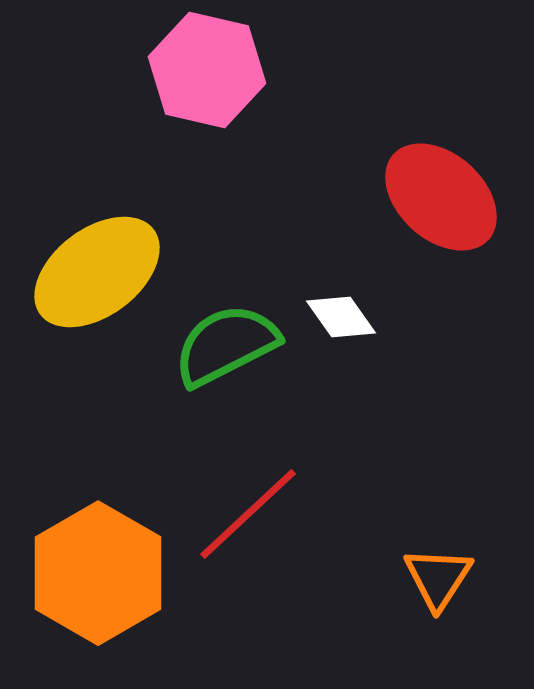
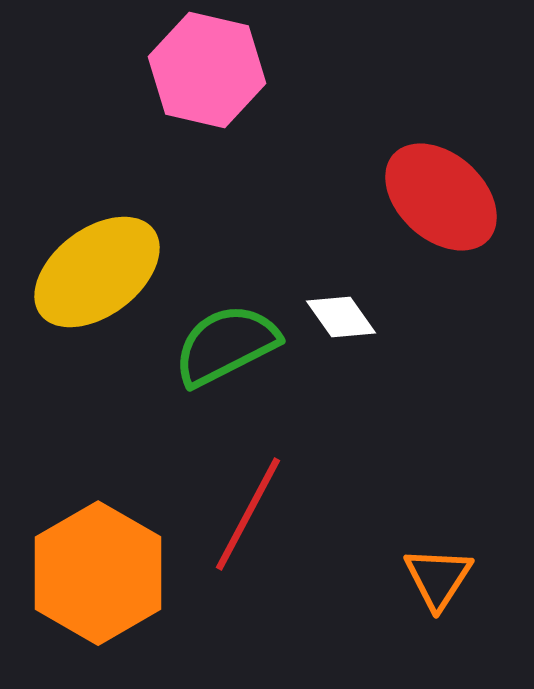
red line: rotated 19 degrees counterclockwise
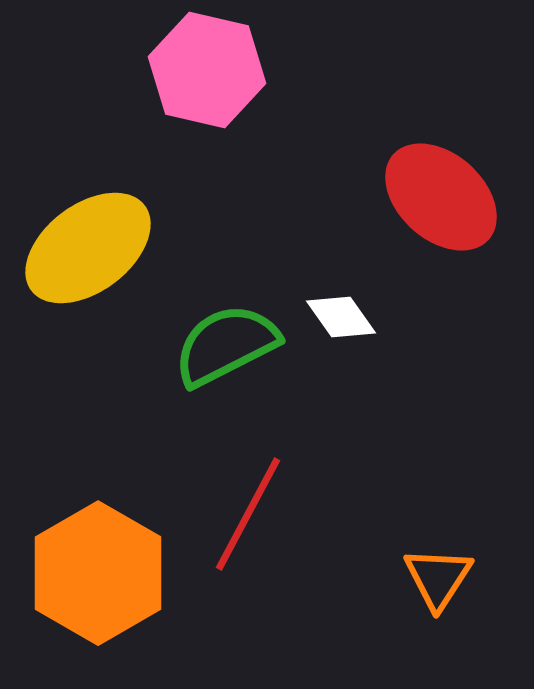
yellow ellipse: moved 9 px left, 24 px up
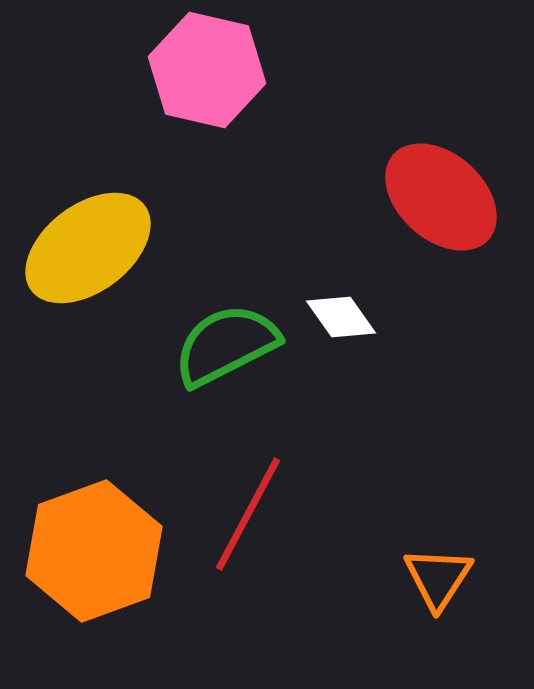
orange hexagon: moved 4 px left, 22 px up; rotated 10 degrees clockwise
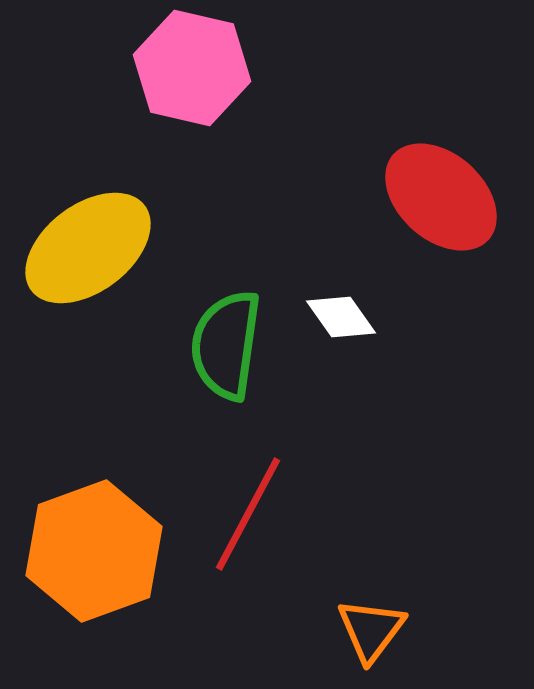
pink hexagon: moved 15 px left, 2 px up
green semicircle: rotated 55 degrees counterclockwise
orange triangle: moved 67 px left, 52 px down; rotated 4 degrees clockwise
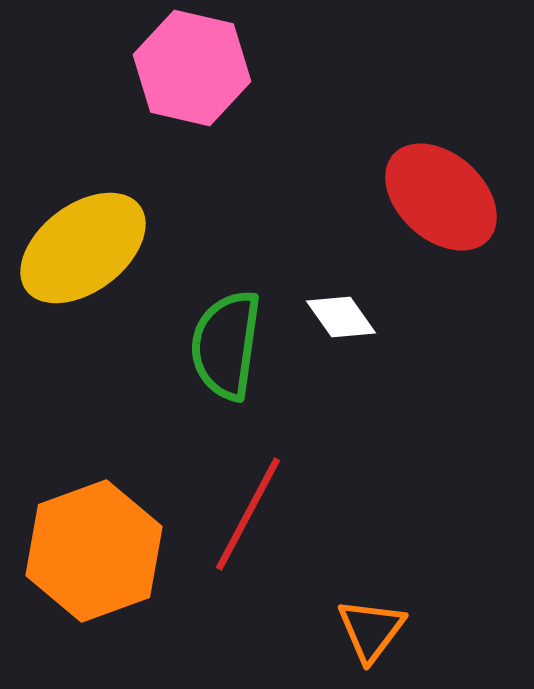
yellow ellipse: moved 5 px left
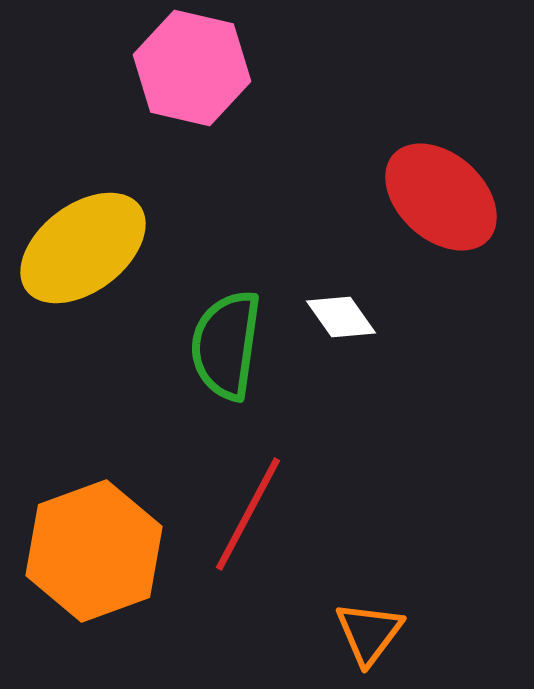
orange triangle: moved 2 px left, 3 px down
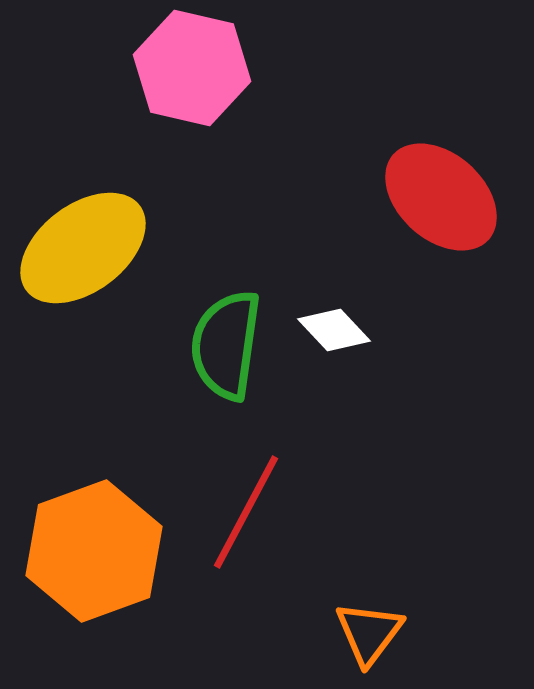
white diamond: moved 7 px left, 13 px down; rotated 8 degrees counterclockwise
red line: moved 2 px left, 2 px up
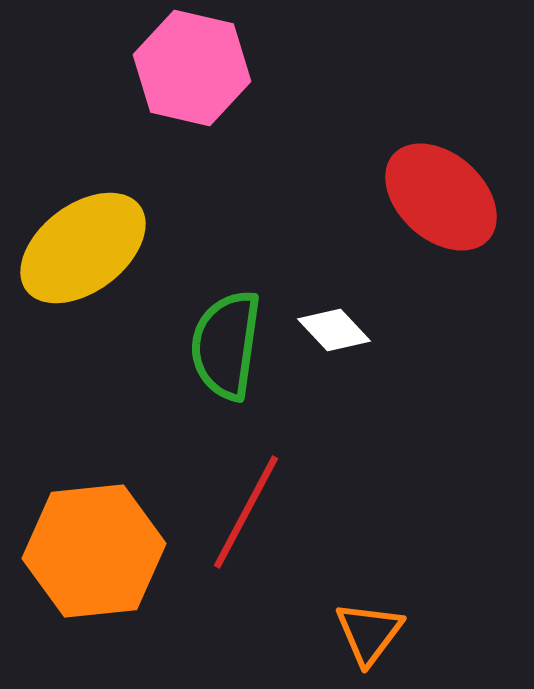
orange hexagon: rotated 14 degrees clockwise
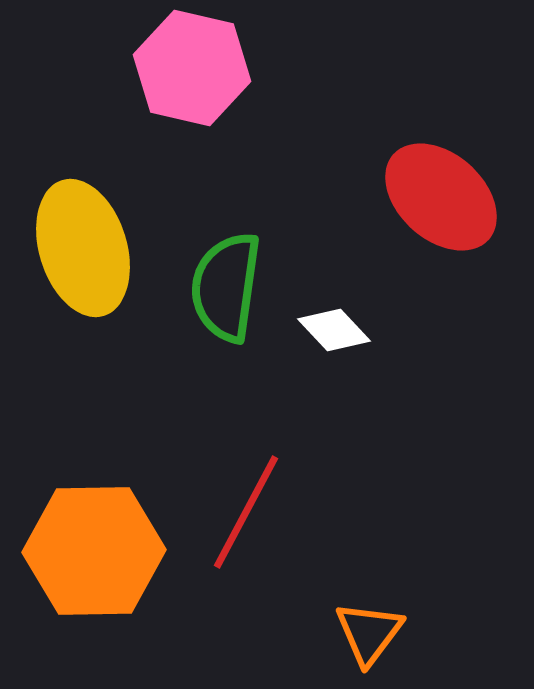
yellow ellipse: rotated 70 degrees counterclockwise
green semicircle: moved 58 px up
orange hexagon: rotated 5 degrees clockwise
